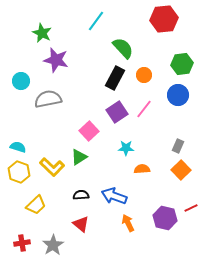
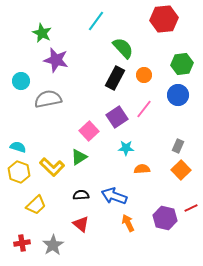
purple square: moved 5 px down
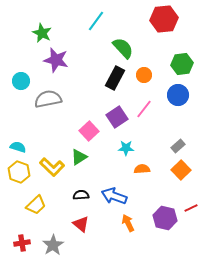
gray rectangle: rotated 24 degrees clockwise
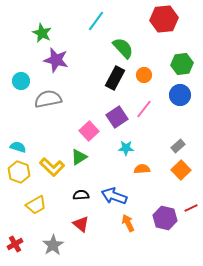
blue circle: moved 2 px right
yellow trapezoid: rotated 15 degrees clockwise
red cross: moved 7 px left, 1 px down; rotated 21 degrees counterclockwise
